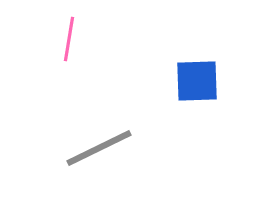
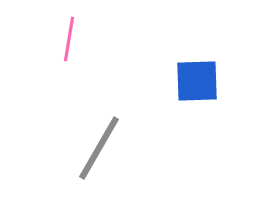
gray line: rotated 34 degrees counterclockwise
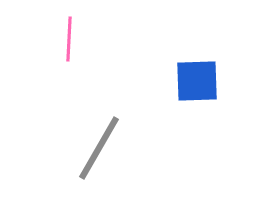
pink line: rotated 6 degrees counterclockwise
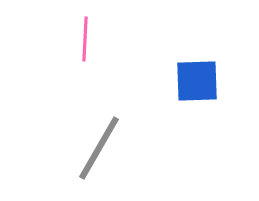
pink line: moved 16 px right
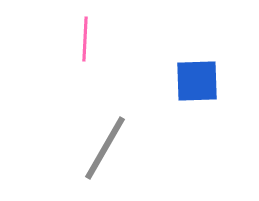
gray line: moved 6 px right
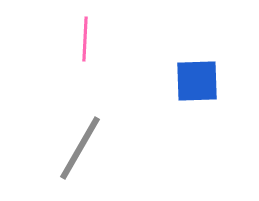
gray line: moved 25 px left
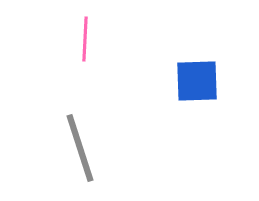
gray line: rotated 48 degrees counterclockwise
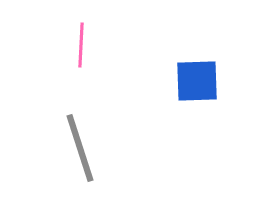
pink line: moved 4 px left, 6 px down
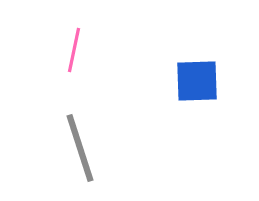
pink line: moved 7 px left, 5 px down; rotated 9 degrees clockwise
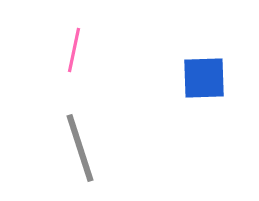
blue square: moved 7 px right, 3 px up
